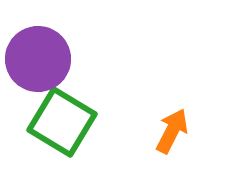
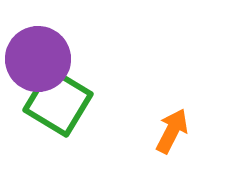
green square: moved 4 px left, 20 px up
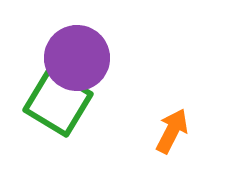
purple circle: moved 39 px right, 1 px up
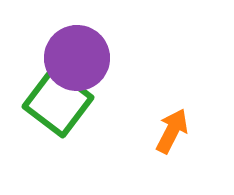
green square: rotated 6 degrees clockwise
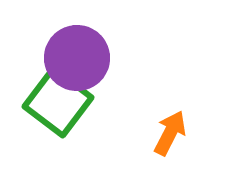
orange arrow: moved 2 px left, 2 px down
